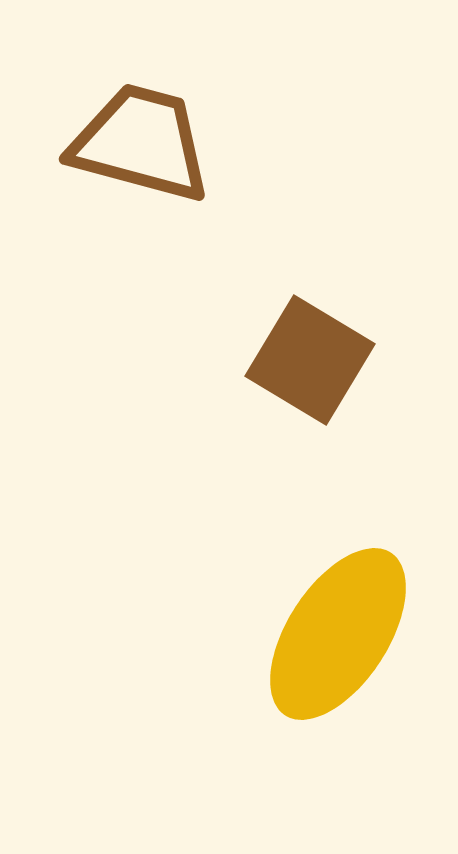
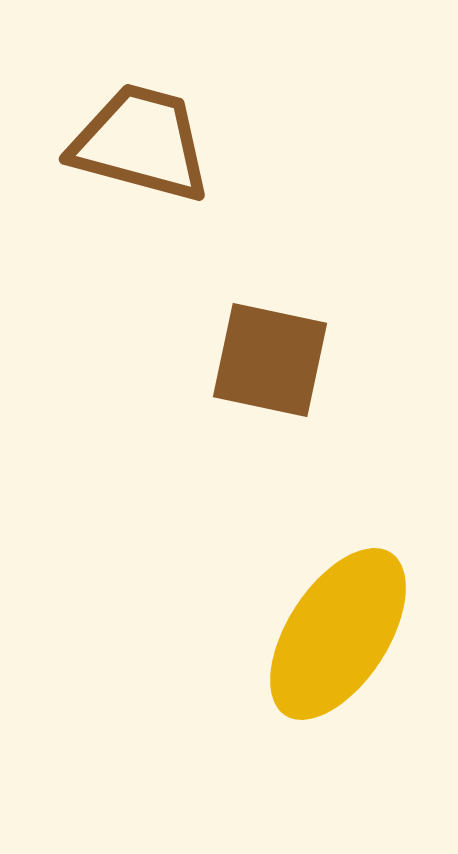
brown square: moved 40 px left; rotated 19 degrees counterclockwise
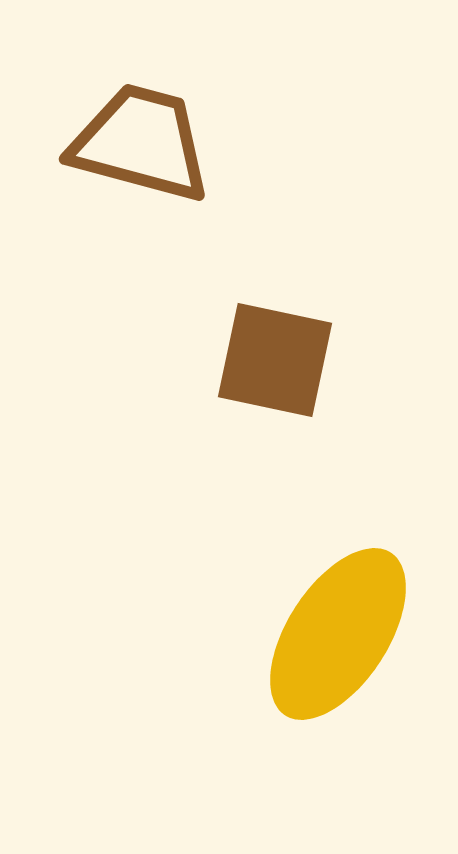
brown square: moved 5 px right
